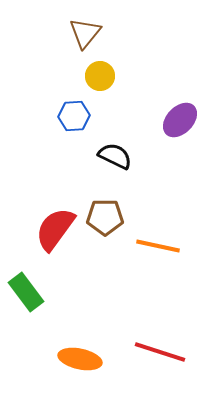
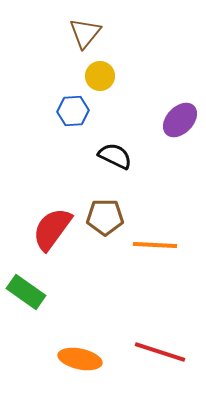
blue hexagon: moved 1 px left, 5 px up
red semicircle: moved 3 px left
orange line: moved 3 px left, 1 px up; rotated 9 degrees counterclockwise
green rectangle: rotated 18 degrees counterclockwise
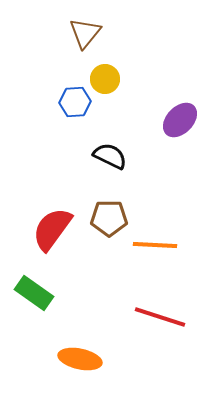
yellow circle: moved 5 px right, 3 px down
blue hexagon: moved 2 px right, 9 px up
black semicircle: moved 5 px left
brown pentagon: moved 4 px right, 1 px down
green rectangle: moved 8 px right, 1 px down
red line: moved 35 px up
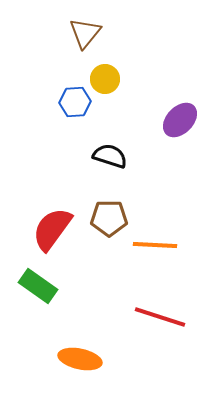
black semicircle: rotated 8 degrees counterclockwise
green rectangle: moved 4 px right, 7 px up
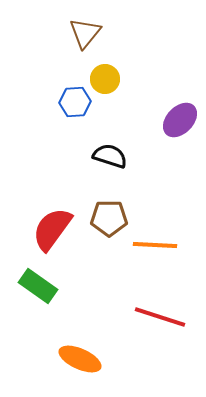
orange ellipse: rotated 12 degrees clockwise
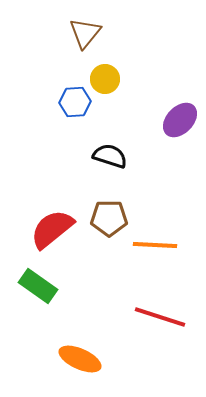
red semicircle: rotated 15 degrees clockwise
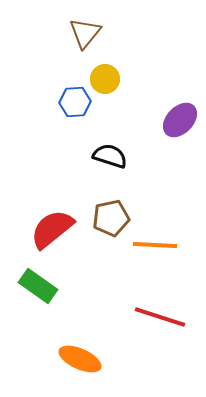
brown pentagon: moved 2 px right; rotated 12 degrees counterclockwise
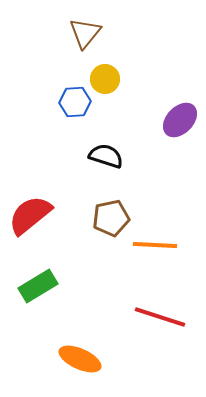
black semicircle: moved 4 px left
red semicircle: moved 22 px left, 14 px up
green rectangle: rotated 66 degrees counterclockwise
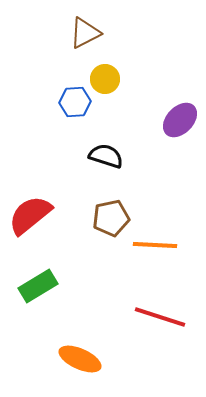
brown triangle: rotated 24 degrees clockwise
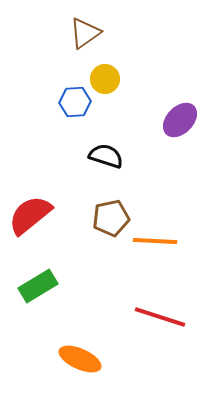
brown triangle: rotated 8 degrees counterclockwise
orange line: moved 4 px up
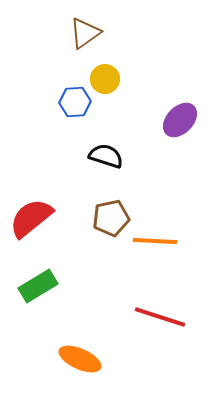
red semicircle: moved 1 px right, 3 px down
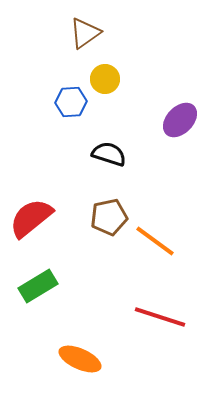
blue hexagon: moved 4 px left
black semicircle: moved 3 px right, 2 px up
brown pentagon: moved 2 px left, 1 px up
orange line: rotated 33 degrees clockwise
